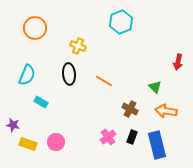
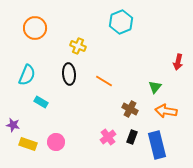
green triangle: rotated 24 degrees clockwise
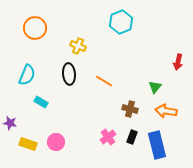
brown cross: rotated 14 degrees counterclockwise
purple star: moved 3 px left, 2 px up
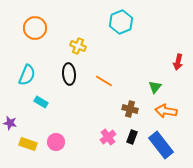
blue rectangle: moved 4 px right; rotated 24 degrees counterclockwise
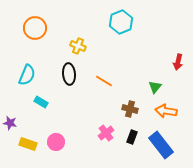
pink cross: moved 2 px left, 4 px up
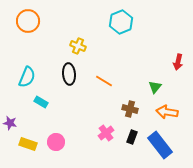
orange circle: moved 7 px left, 7 px up
cyan semicircle: moved 2 px down
orange arrow: moved 1 px right, 1 px down
blue rectangle: moved 1 px left
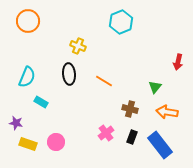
purple star: moved 6 px right
